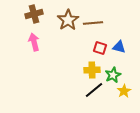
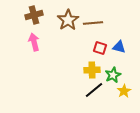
brown cross: moved 1 px down
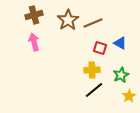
brown line: rotated 18 degrees counterclockwise
blue triangle: moved 1 px right, 4 px up; rotated 16 degrees clockwise
green star: moved 8 px right
yellow star: moved 5 px right, 5 px down
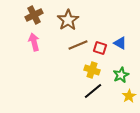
brown cross: rotated 12 degrees counterclockwise
brown line: moved 15 px left, 22 px down
yellow cross: rotated 21 degrees clockwise
black line: moved 1 px left, 1 px down
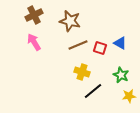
brown star: moved 2 px right, 1 px down; rotated 25 degrees counterclockwise
pink arrow: rotated 18 degrees counterclockwise
yellow cross: moved 10 px left, 2 px down
green star: rotated 21 degrees counterclockwise
yellow star: rotated 24 degrees clockwise
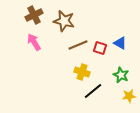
brown star: moved 6 px left
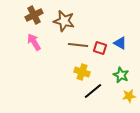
brown line: rotated 30 degrees clockwise
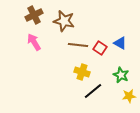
red square: rotated 16 degrees clockwise
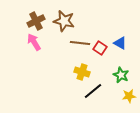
brown cross: moved 2 px right, 6 px down
brown line: moved 2 px right, 2 px up
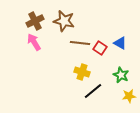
brown cross: moved 1 px left
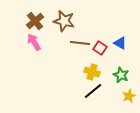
brown cross: rotated 12 degrees counterclockwise
yellow cross: moved 10 px right
yellow star: rotated 16 degrees counterclockwise
